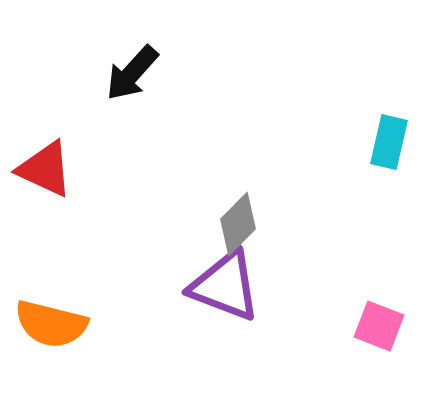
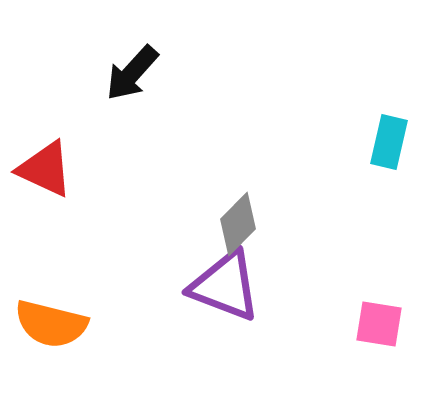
pink square: moved 2 px up; rotated 12 degrees counterclockwise
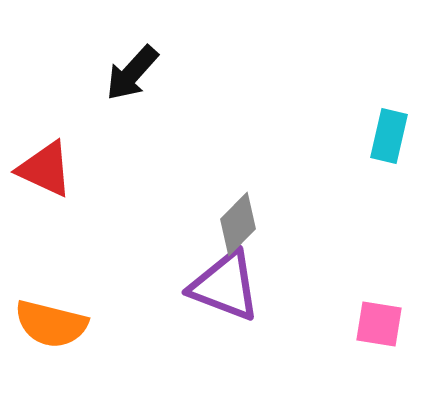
cyan rectangle: moved 6 px up
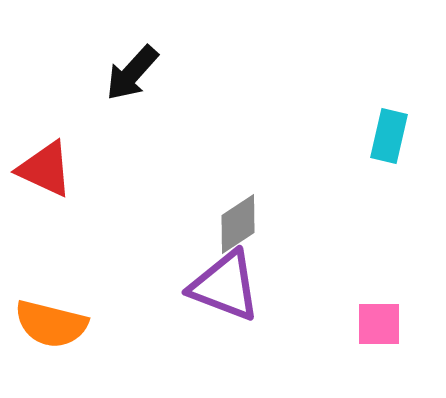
gray diamond: rotated 12 degrees clockwise
pink square: rotated 9 degrees counterclockwise
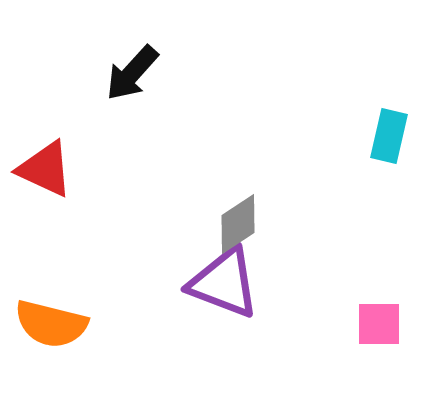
purple triangle: moved 1 px left, 3 px up
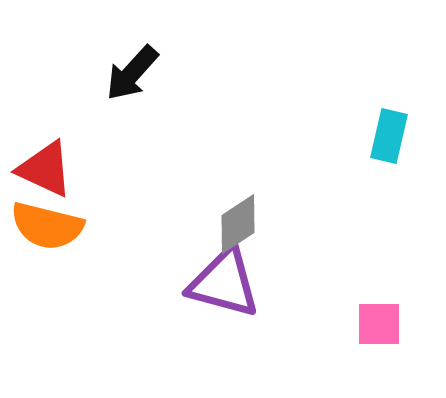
purple triangle: rotated 6 degrees counterclockwise
orange semicircle: moved 4 px left, 98 px up
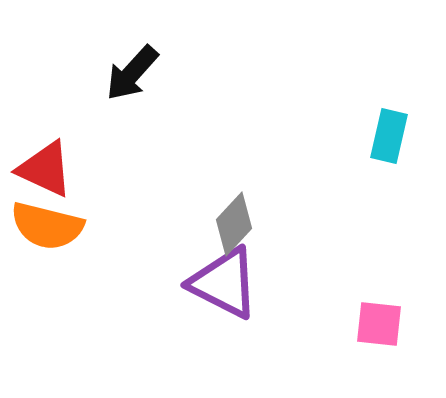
gray diamond: moved 4 px left; rotated 14 degrees counterclockwise
purple triangle: rotated 12 degrees clockwise
pink square: rotated 6 degrees clockwise
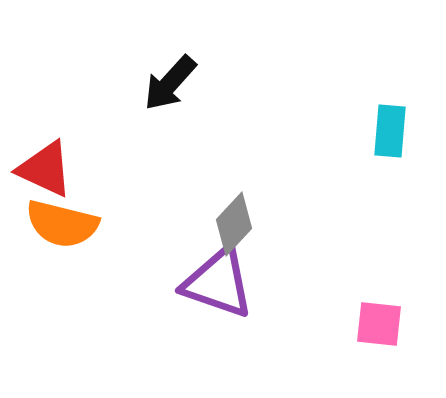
black arrow: moved 38 px right, 10 px down
cyan rectangle: moved 1 px right, 5 px up; rotated 8 degrees counterclockwise
orange semicircle: moved 15 px right, 2 px up
purple triangle: moved 6 px left; rotated 8 degrees counterclockwise
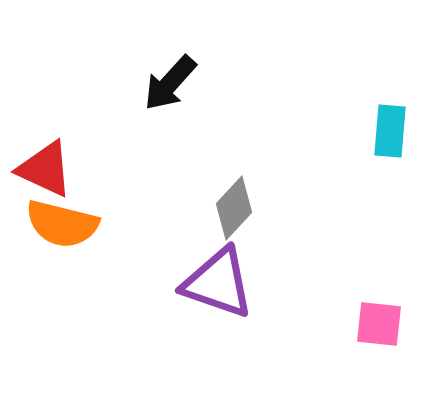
gray diamond: moved 16 px up
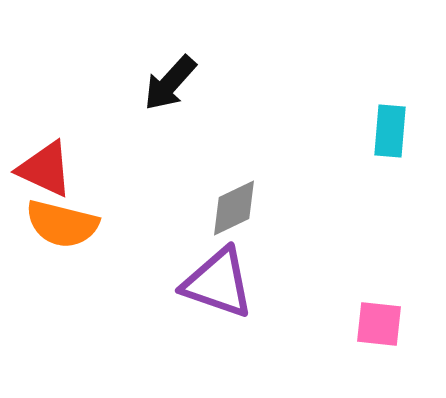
gray diamond: rotated 22 degrees clockwise
